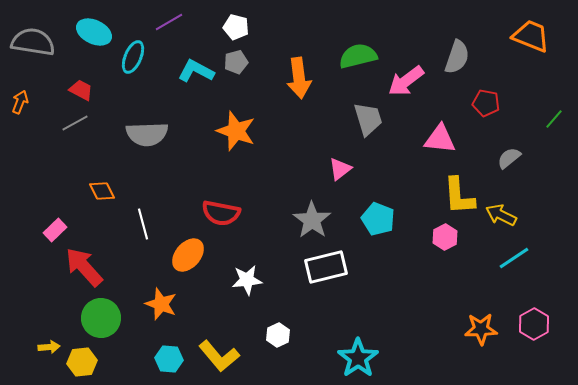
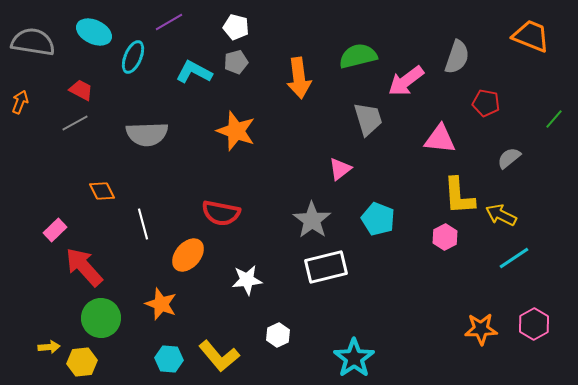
cyan L-shape at (196, 71): moved 2 px left, 1 px down
cyan star at (358, 358): moved 4 px left
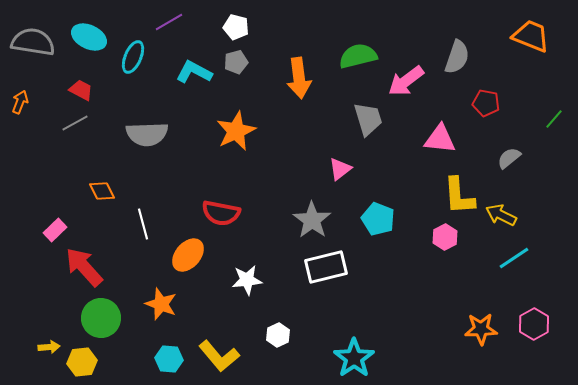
cyan ellipse at (94, 32): moved 5 px left, 5 px down
orange star at (236, 131): rotated 27 degrees clockwise
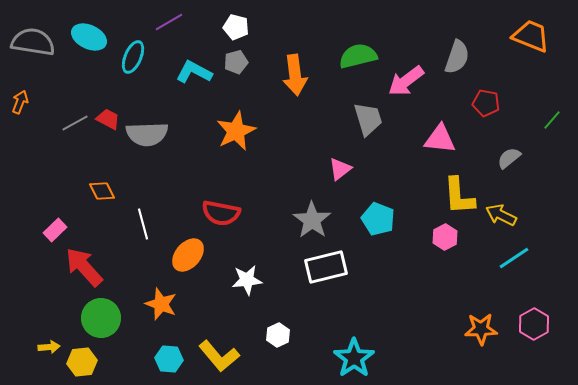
orange arrow at (299, 78): moved 4 px left, 3 px up
red trapezoid at (81, 90): moved 27 px right, 29 px down
green line at (554, 119): moved 2 px left, 1 px down
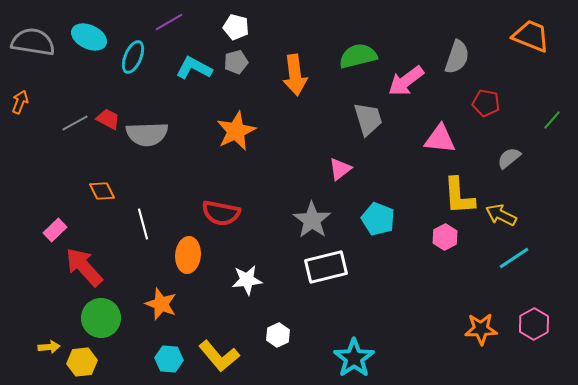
cyan L-shape at (194, 72): moved 4 px up
orange ellipse at (188, 255): rotated 36 degrees counterclockwise
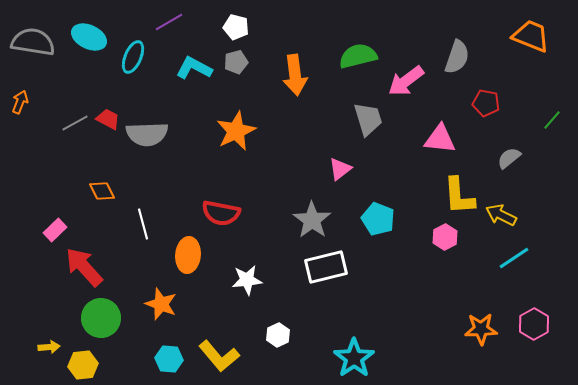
yellow hexagon at (82, 362): moved 1 px right, 3 px down
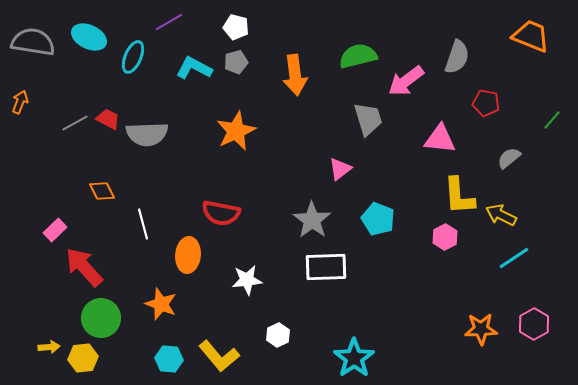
white rectangle at (326, 267): rotated 12 degrees clockwise
yellow hexagon at (83, 365): moved 7 px up
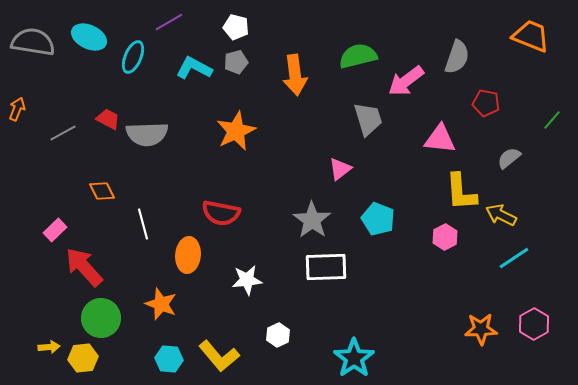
orange arrow at (20, 102): moved 3 px left, 7 px down
gray line at (75, 123): moved 12 px left, 10 px down
yellow L-shape at (459, 196): moved 2 px right, 4 px up
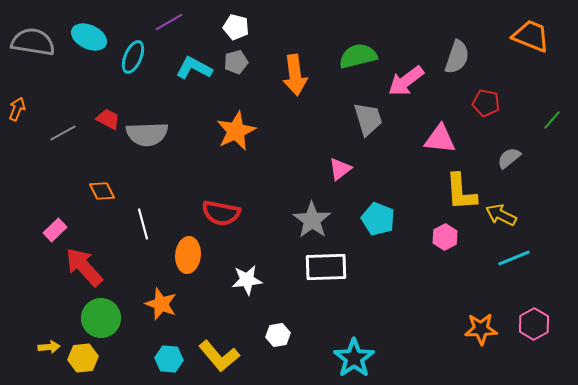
cyan line at (514, 258): rotated 12 degrees clockwise
white hexagon at (278, 335): rotated 15 degrees clockwise
